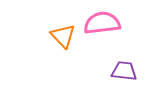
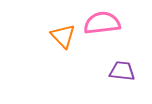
purple trapezoid: moved 2 px left
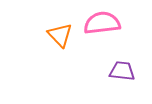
orange triangle: moved 3 px left, 1 px up
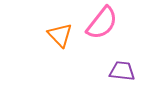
pink semicircle: rotated 135 degrees clockwise
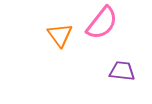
orange triangle: rotated 8 degrees clockwise
